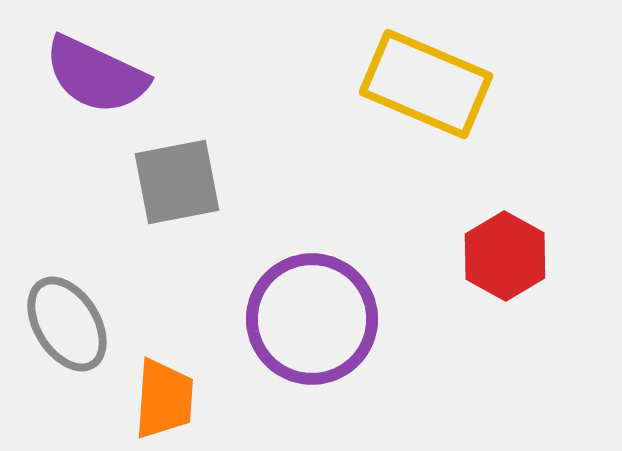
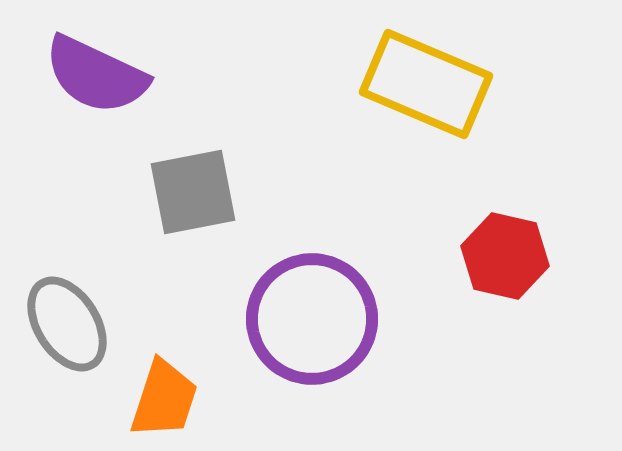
gray square: moved 16 px right, 10 px down
red hexagon: rotated 16 degrees counterclockwise
orange trapezoid: rotated 14 degrees clockwise
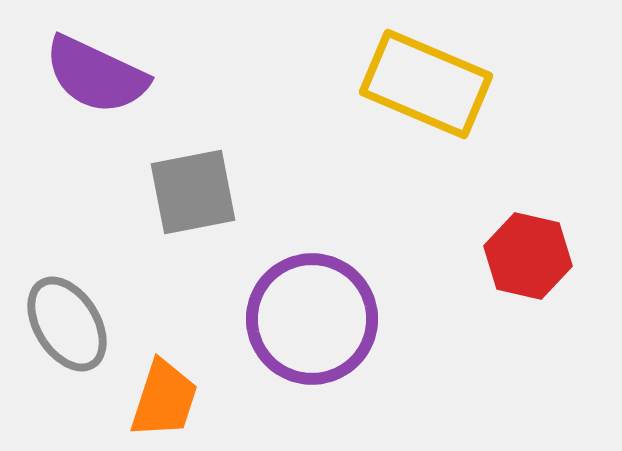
red hexagon: moved 23 px right
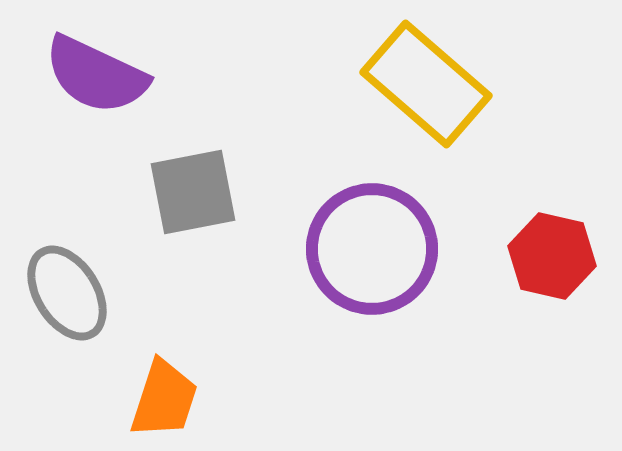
yellow rectangle: rotated 18 degrees clockwise
red hexagon: moved 24 px right
purple circle: moved 60 px right, 70 px up
gray ellipse: moved 31 px up
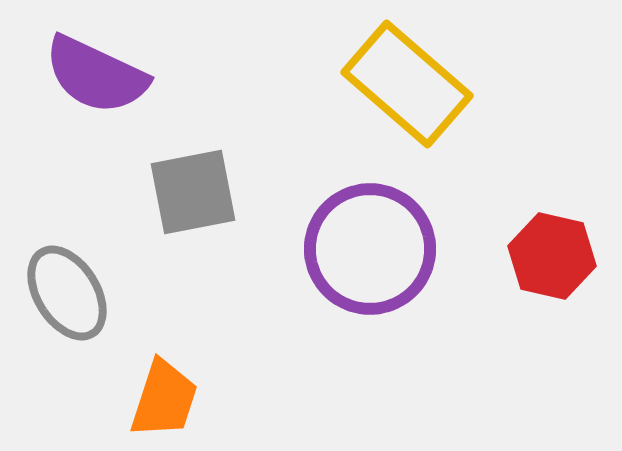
yellow rectangle: moved 19 px left
purple circle: moved 2 px left
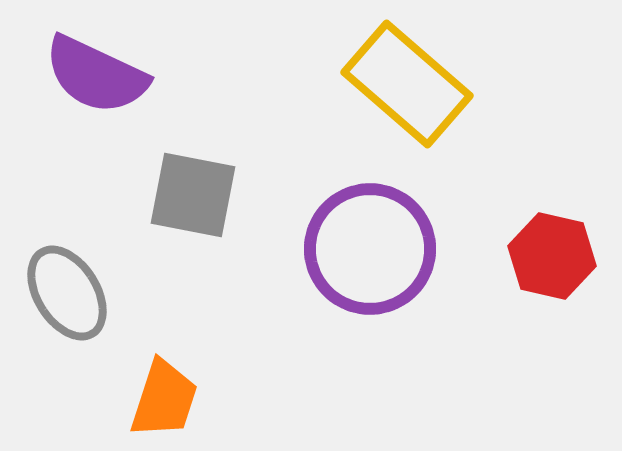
gray square: moved 3 px down; rotated 22 degrees clockwise
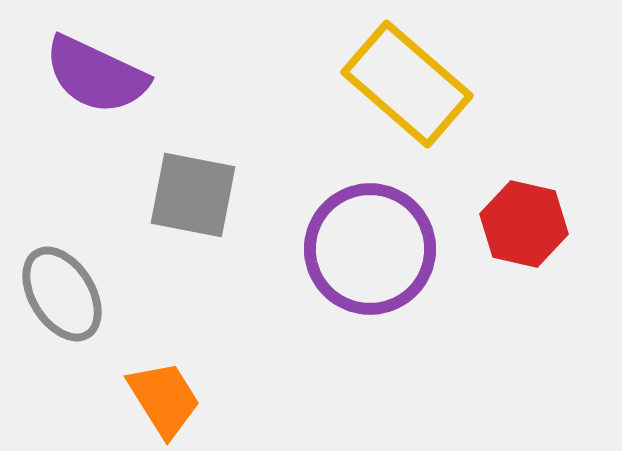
red hexagon: moved 28 px left, 32 px up
gray ellipse: moved 5 px left, 1 px down
orange trapezoid: rotated 50 degrees counterclockwise
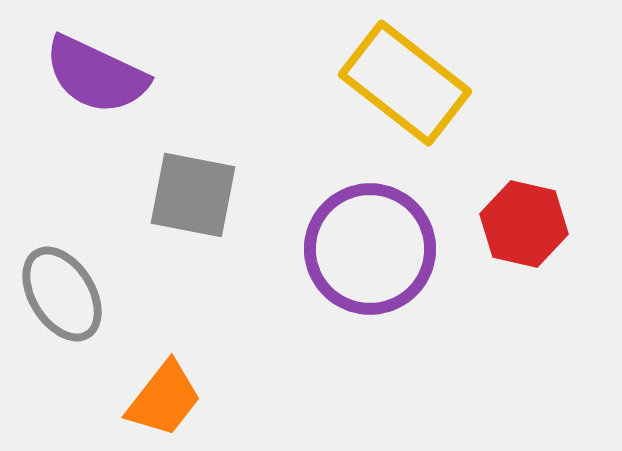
yellow rectangle: moved 2 px left, 1 px up; rotated 3 degrees counterclockwise
orange trapezoid: rotated 70 degrees clockwise
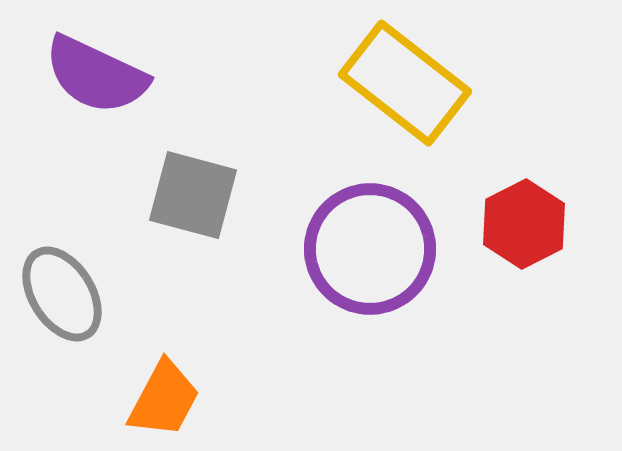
gray square: rotated 4 degrees clockwise
red hexagon: rotated 20 degrees clockwise
orange trapezoid: rotated 10 degrees counterclockwise
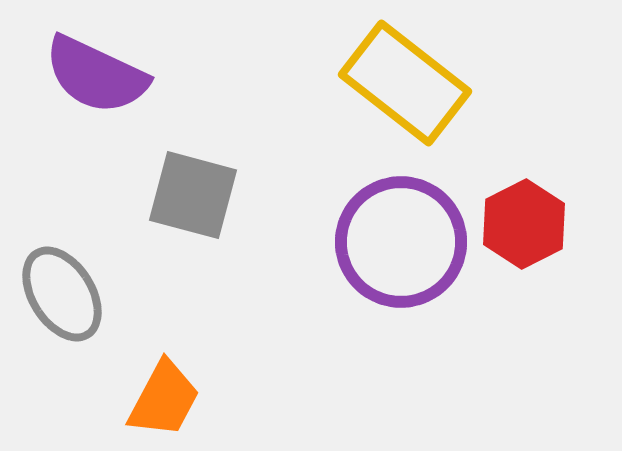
purple circle: moved 31 px right, 7 px up
